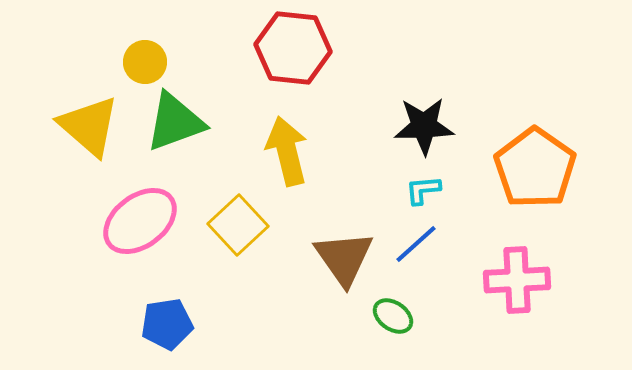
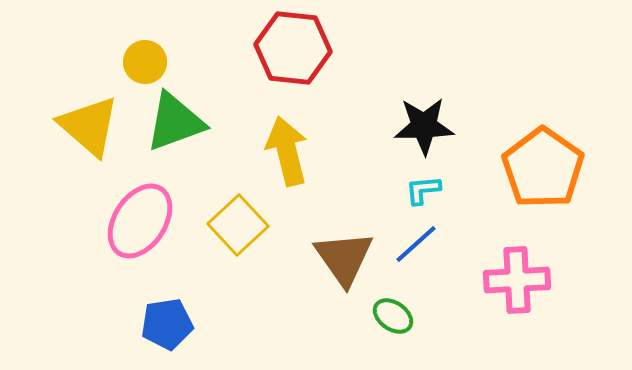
orange pentagon: moved 8 px right
pink ellipse: rotated 20 degrees counterclockwise
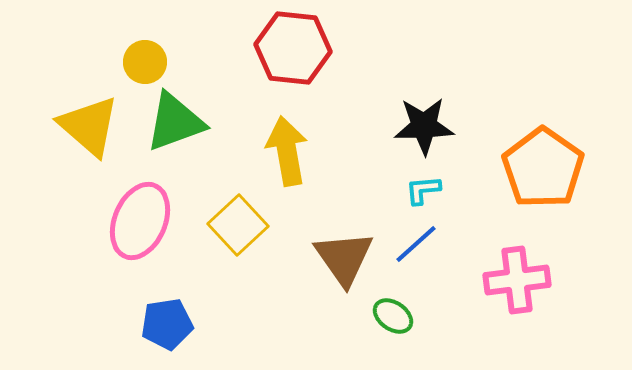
yellow arrow: rotated 4 degrees clockwise
pink ellipse: rotated 10 degrees counterclockwise
pink cross: rotated 4 degrees counterclockwise
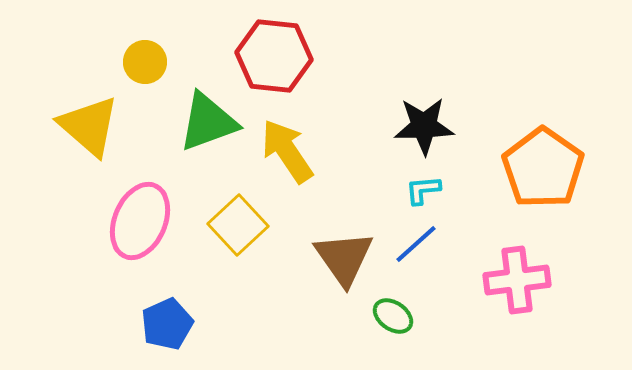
red hexagon: moved 19 px left, 8 px down
green triangle: moved 33 px right
yellow arrow: rotated 24 degrees counterclockwise
blue pentagon: rotated 15 degrees counterclockwise
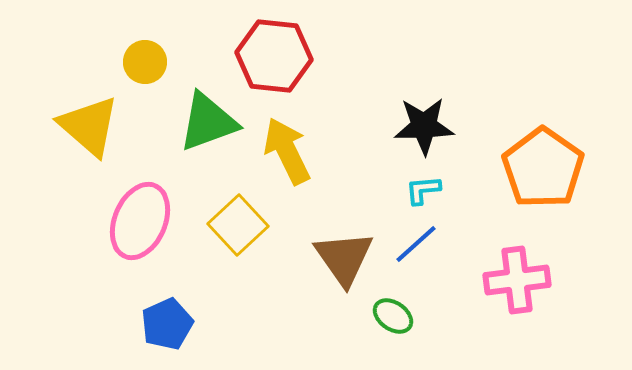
yellow arrow: rotated 8 degrees clockwise
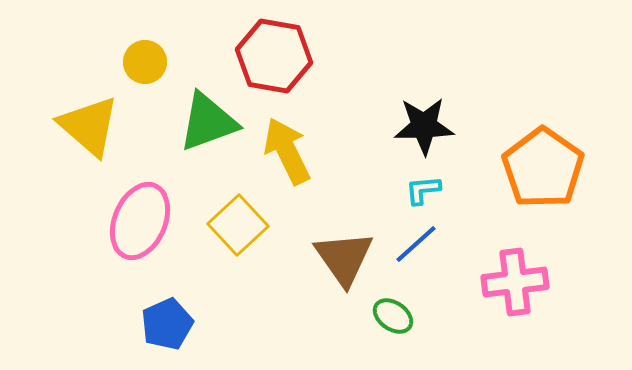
red hexagon: rotated 4 degrees clockwise
pink cross: moved 2 px left, 2 px down
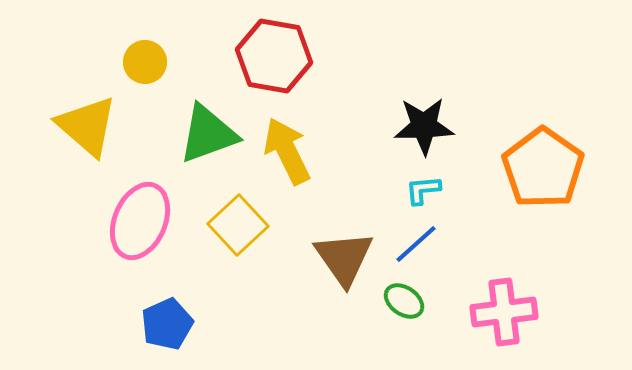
green triangle: moved 12 px down
yellow triangle: moved 2 px left
pink cross: moved 11 px left, 30 px down
green ellipse: moved 11 px right, 15 px up
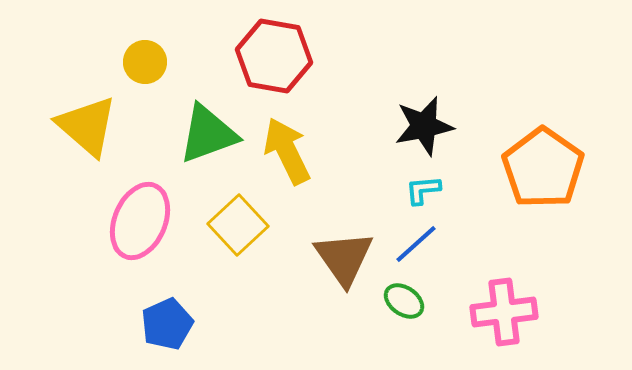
black star: rotated 10 degrees counterclockwise
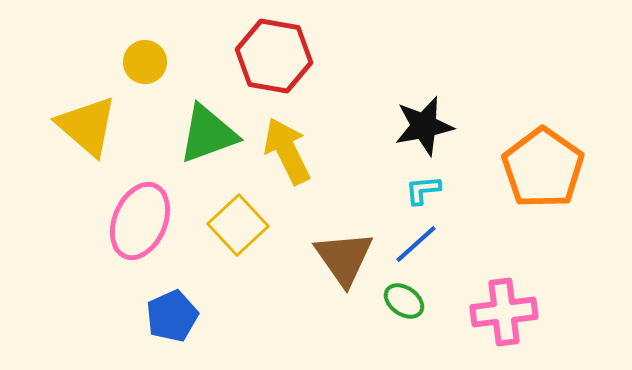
blue pentagon: moved 5 px right, 8 px up
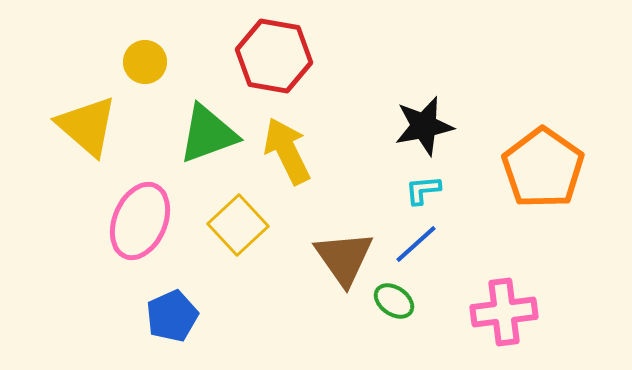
green ellipse: moved 10 px left
